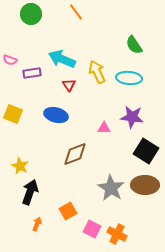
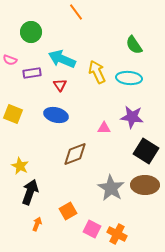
green circle: moved 18 px down
red triangle: moved 9 px left
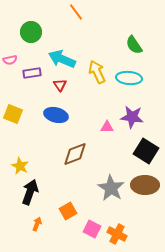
pink semicircle: rotated 32 degrees counterclockwise
pink triangle: moved 3 px right, 1 px up
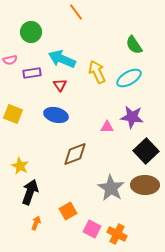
cyan ellipse: rotated 35 degrees counterclockwise
black square: rotated 15 degrees clockwise
orange arrow: moved 1 px left, 1 px up
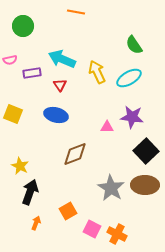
orange line: rotated 42 degrees counterclockwise
green circle: moved 8 px left, 6 px up
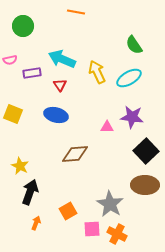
brown diamond: rotated 16 degrees clockwise
gray star: moved 1 px left, 16 px down
pink square: rotated 30 degrees counterclockwise
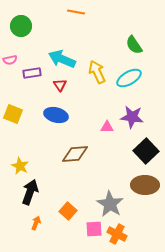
green circle: moved 2 px left
orange square: rotated 18 degrees counterclockwise
pink square: moved 2 px right
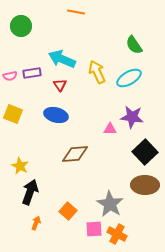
pink semicircle: moved 16 px down
pink triangle: moved 3 px right, 2 px down
black square: moved 1 px left, 1 px down
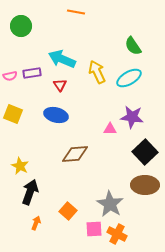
green semicircle: moved 1 px left, 1 px down
